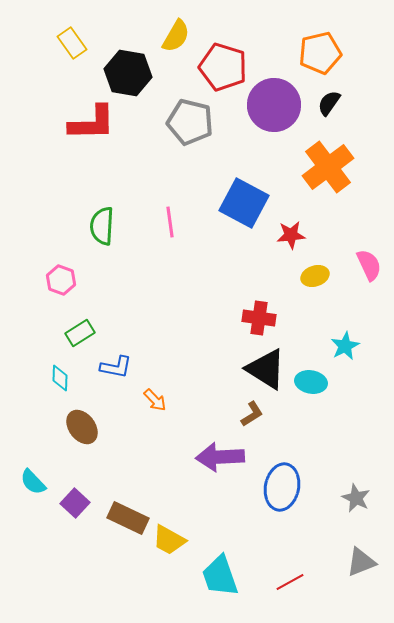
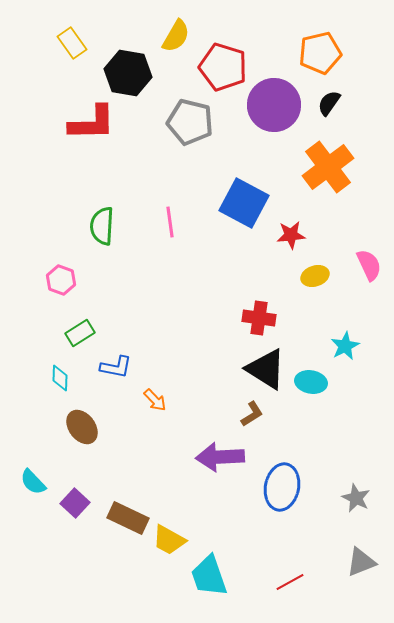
cyan trapezoid: moved 11 px left
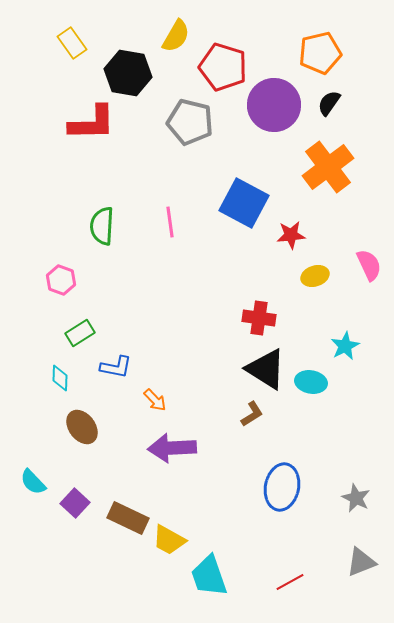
purple arrow: moved 48 px left, 9 px up
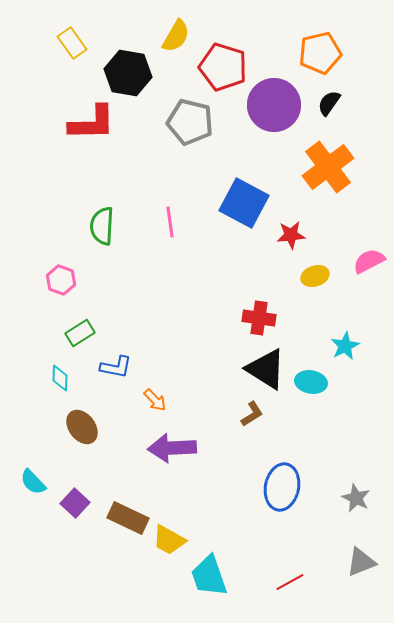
pink semicircle: moved 4 px up; rotated 92 degrees counterclockwise
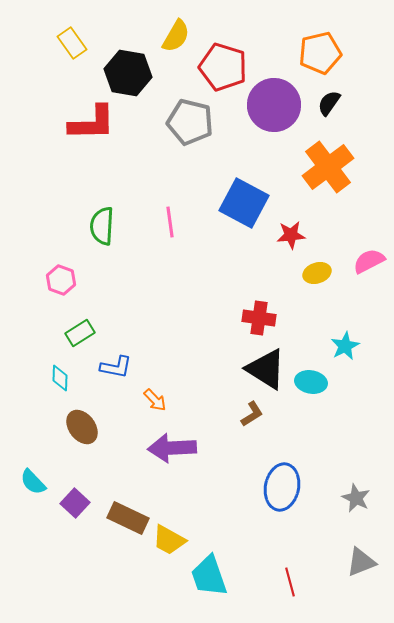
yellow ellipse: moved 2 px right, 3 px up
red line: rotated 76 degrees counterclockwise
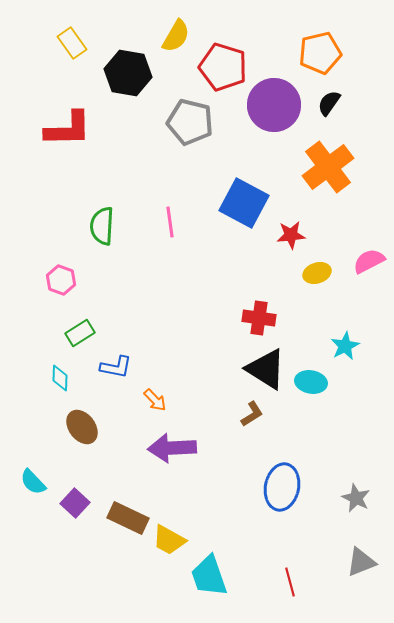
red L-shape: moved 24 px left, 6 px down
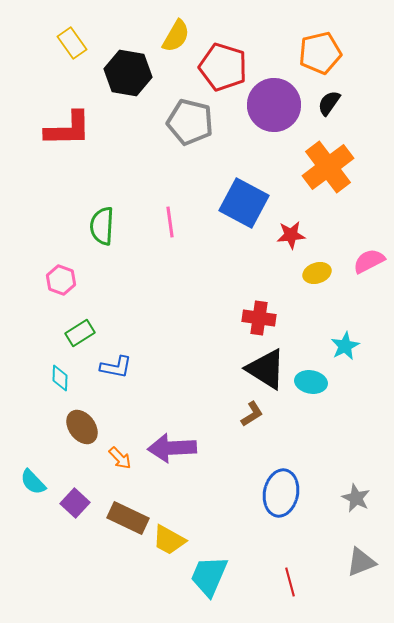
orange arrow: moved 35 px left, 58 px down
blue ellipse: moved 1 px left, 6 px down
cyan trapezoid: rotated 42 degrees clockwise
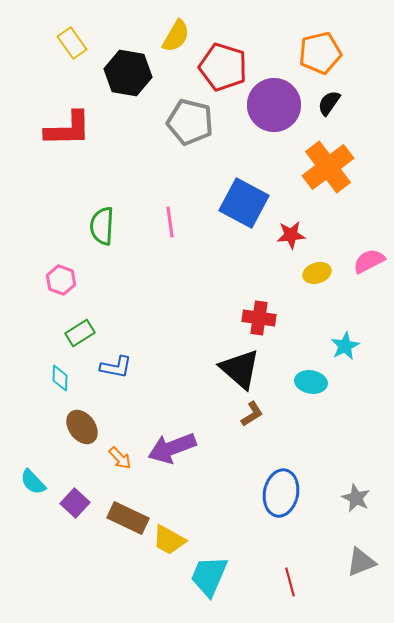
black triangle: moved 26 px left; rotated 9 degrees clockwise
purple arrow: rotated 18 degrees counterclockwise
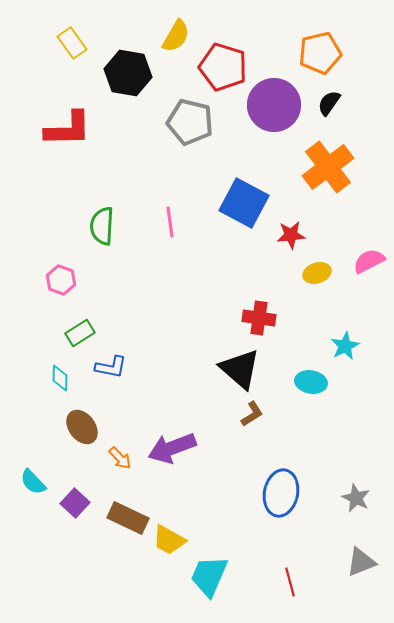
blue L-shape: moved 5 px left
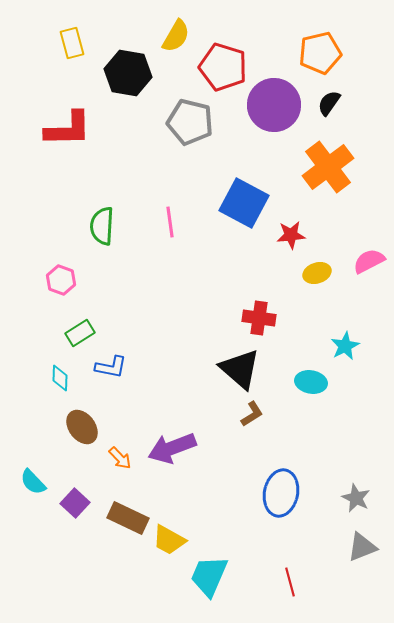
yellow rectangle: rotated 20 degrees clockwise
gray triangle: moved 1 px right, 15 px up
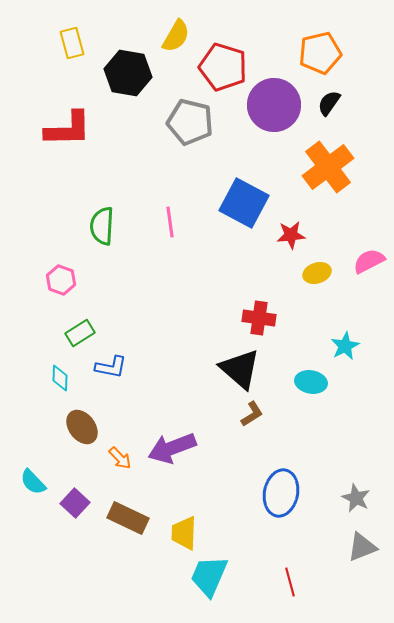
yellow trapezoid: moved 15 px right, 7 px up; rotated 63 degrees clockwise
